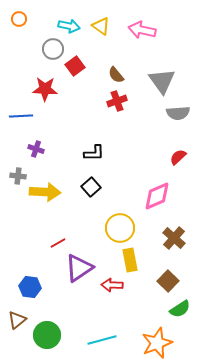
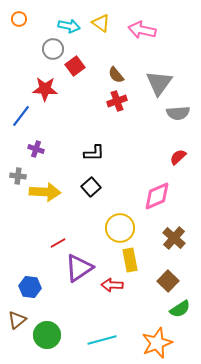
yellow triangle: moved 3 px up
gray triangle: moved 3 px left, 2 px down; rotated 12 degrees clockwise
blue line: rotated 50 degrees counterclockwise
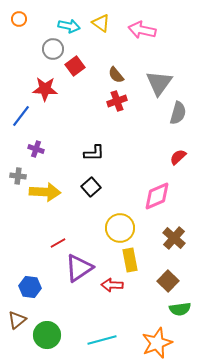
gray semicircle: rotated 70 degrees counterclockwise
green semicircle: rotated 25 degrees clockwise
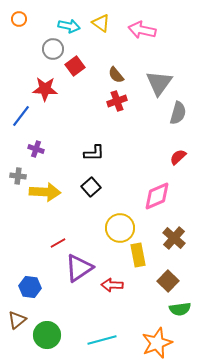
yellow rectangle: moved 8 px right, 5 px up
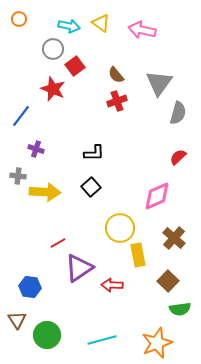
red star: moved 8 px right; rotated 20 degrees clockwise
brown triangle: rotated 24 degrees counterclockwise
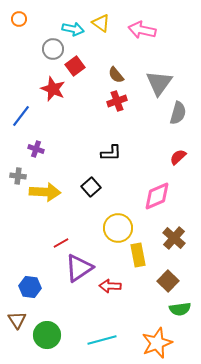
cyan arrow: moved 4 px right, 3 px down
black L-shape: moved 17 px right
yellow circle: moved 2 px left
red line: moved 3 px right
red arrow: moved 2 px left, 1 px down
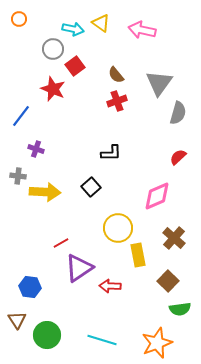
cyan line: rotated 32 degrees clockwise
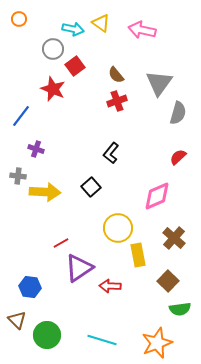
black L-shape: rotated 130 degrees clockwise
brown triangle: rotated 12 degrees counterclockwise
